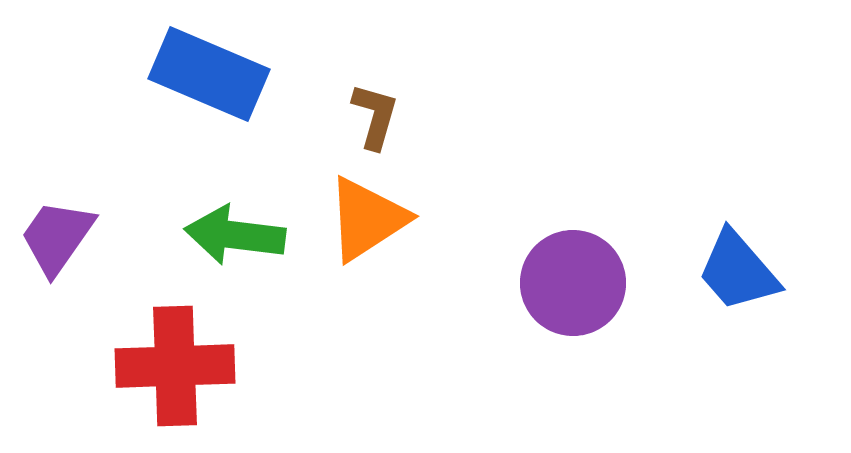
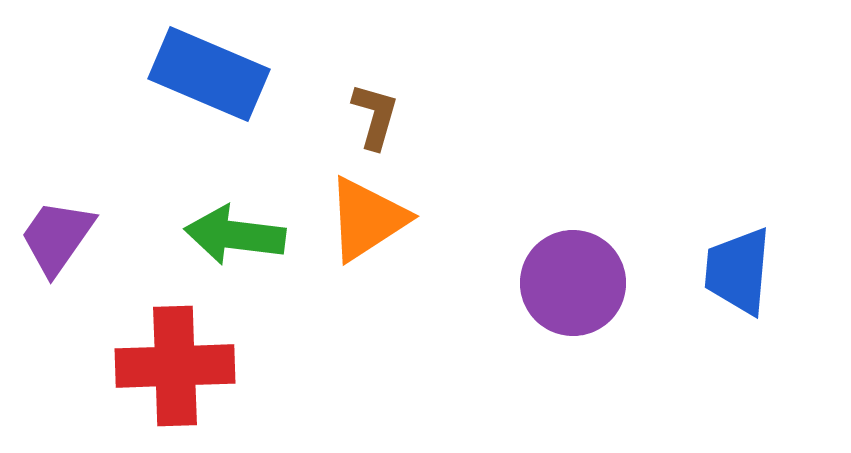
blue trapezoid: rotated 46 degrees clockwise
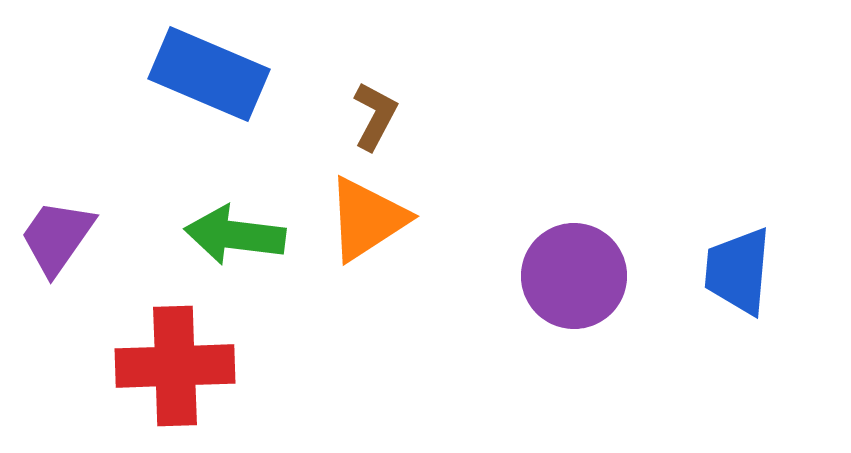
brown L-shape: rotated 12 degrees clockwise
purple circle: moved 1 px right, 7 px up
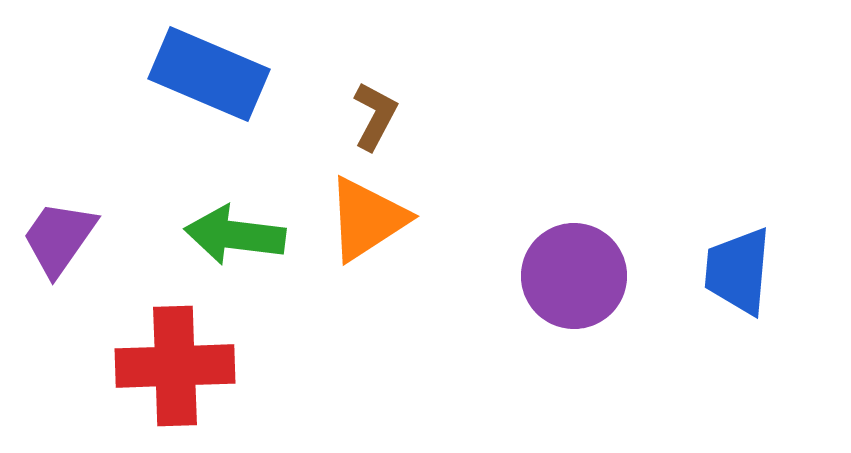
purple trapezoid: moved 2 px right, 1 px down
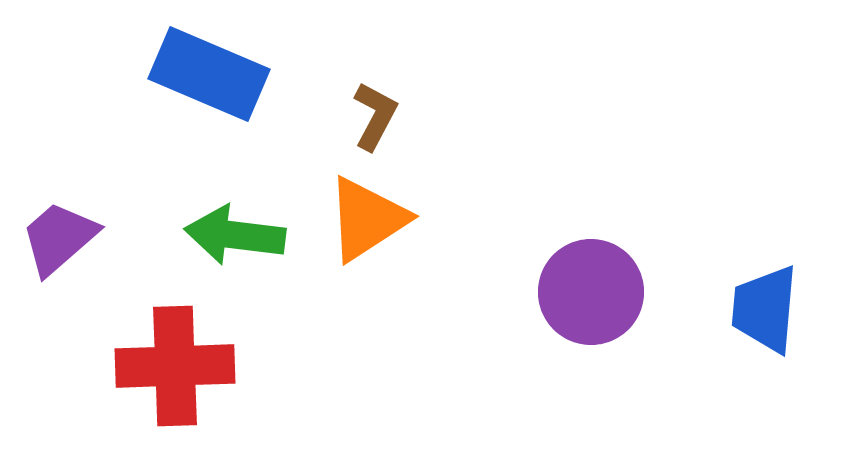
purple trapezoid: rotated 14 degrees clockwise
blue trapezoid: moved 27 px right, 38 px down
purple circle: moved 17 px right, 16 px down
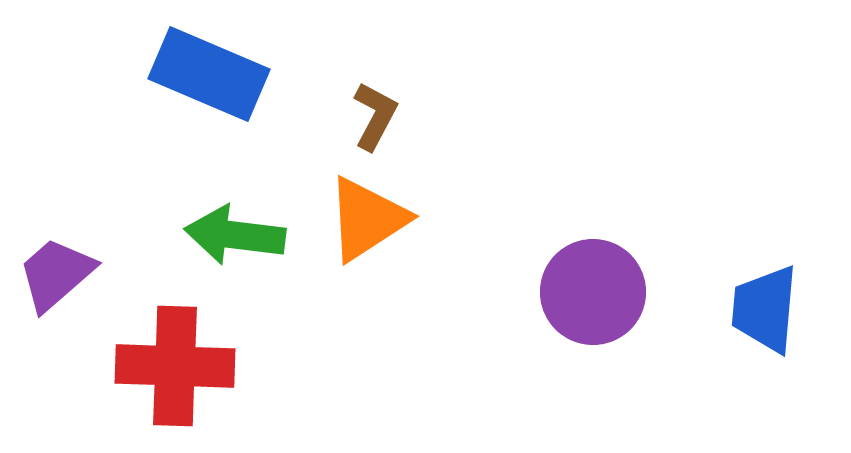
purple trapezoid: moved 3 px left, 36 px down
purple circle: moved 2 px right
red cross: rotated 4 degrees clockwise
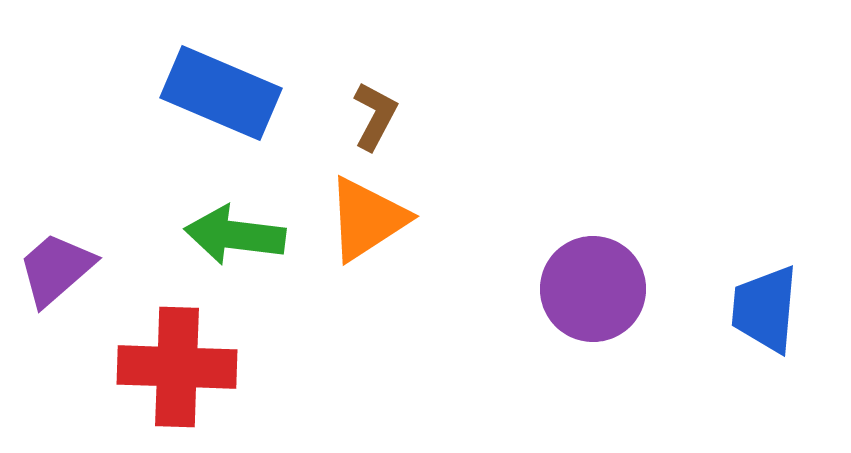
blue rectangle: moved 12 px right, 19 px down
purple trapezoid: moved 5 px up
purple circle: moved 3 px up
red cross: moved 2 px right, 1 px down
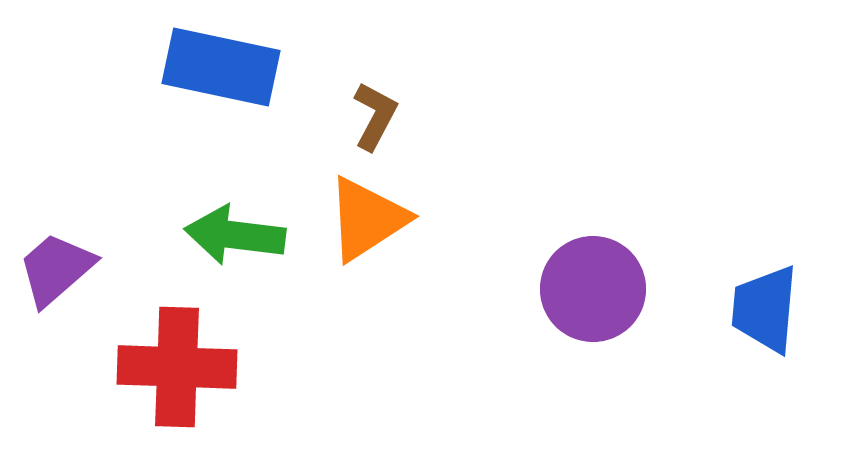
blue rectangle: moved 26 px up; rotated 11 degrees counterclockwise
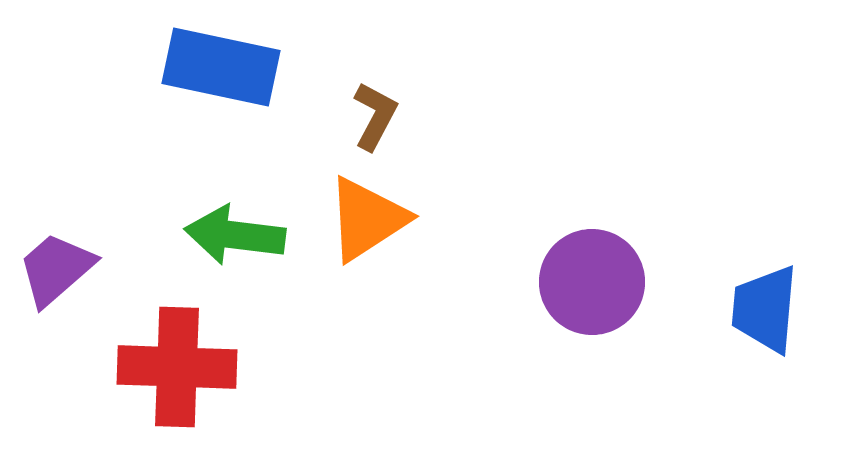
purple circle: moved 1 px left, 7 px up
